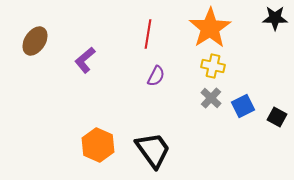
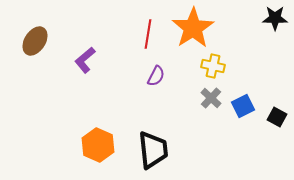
orange star: moved 17 px left
black trapezoid: rotated 30 degrees clockwise
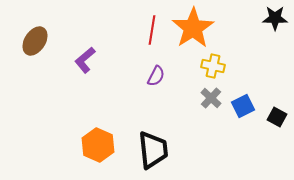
red line: moved 4 px right, 4 px up
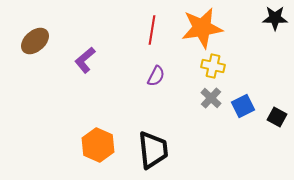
orange star: moved 9 px right; rotated 24 degrees clockwise
brown ellipse: rotated 16 degrees clockwise
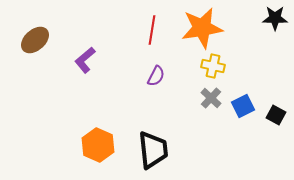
brown ellipse: moved 1 px up
black square: moved 1 px left, 2 px up
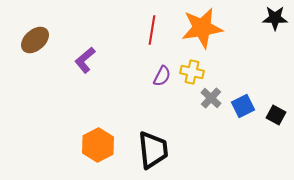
yellow cross: moved 21 px left, 6 px down
purple semicircle: moved 6 px right
orange hexagon: rotated 8 degrees clockwise
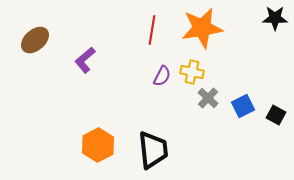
gray cross: moved 3 px left
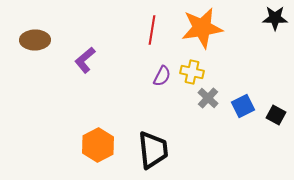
brown ellipse: rotated 40 degrees clockwise
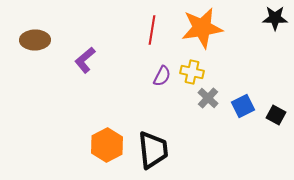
orange hexagon: moved 9 px right
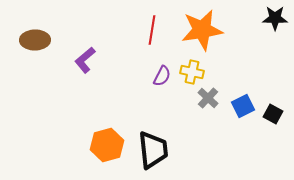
orange star: moved 2 px down
black square: moved 3 px left, 1 px up
orange hexagon: rotated 12 degrees clockwise
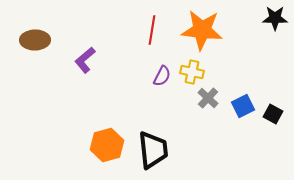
orange star: rotated 15 degrees clockwise
